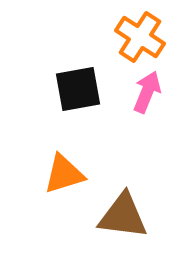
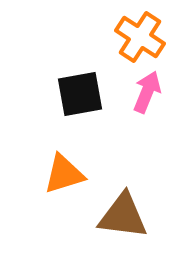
black square: moved 2 px right, 5 px down
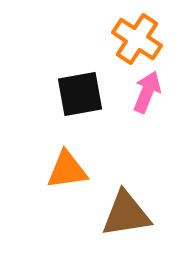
orange cross: moved 3 px left, 2 px down
orange triangle: moved 3 px right, 4 px up; rotated 9 degrees clockwise
brown triangle: moved 3 px right, 2 px up; rotated 16 degrees counterclockwise
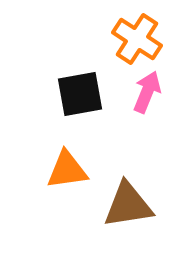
brown triangle: moved 2 px right, 9 px up
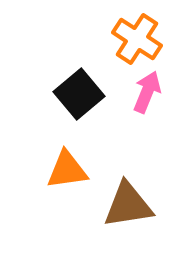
black square: moved 1 px left; rotated 30 degrees counterclockwise
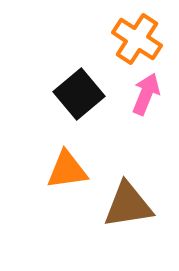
pink arrow: moved 1 px left, 2 px down
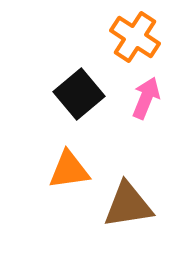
orange cross: moved 2 px left, 2 px up
pink arrow: moved 4 px down
orange triangle: moved 2 px right
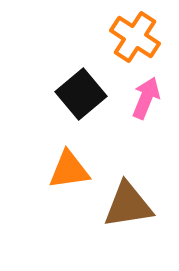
black square: moved 2 px right
